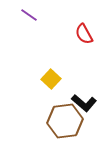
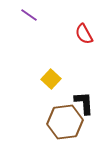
black L-shape: rotated 135 degrees counterclockwise
brown hexagon: moved 1 px down
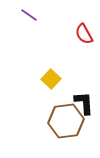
brown hexagon: moved 1 px right, 1 px up
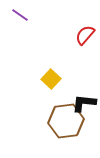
purple line: moved 9 px left
red semicircle: moved 1 px right, 1 px down; rotated 70 degrees clockwise
black L-shape: rotated 80 degrees counterclockwise
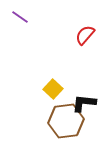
purple line: moved 2 px down
yellow square: moved 2 px right, 10 px down
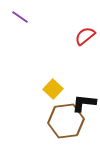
red semicircle: moved 1 px down; rotated 10 degrees clockwise
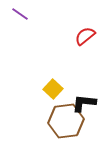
purple line: moved 3 px up
